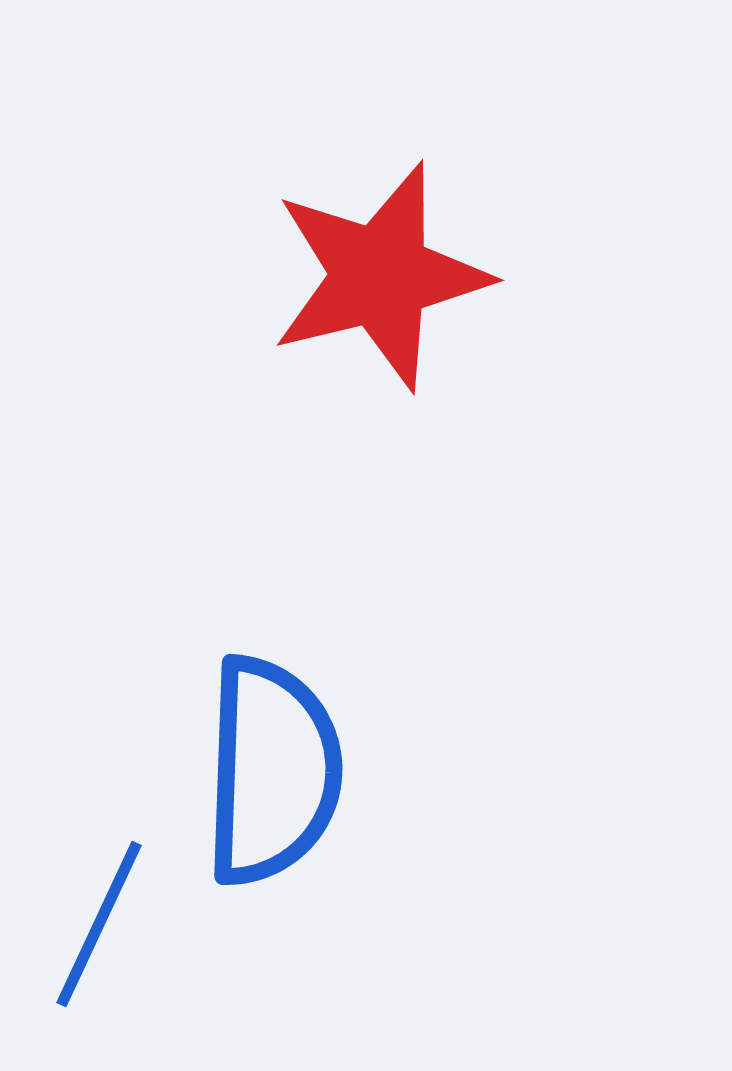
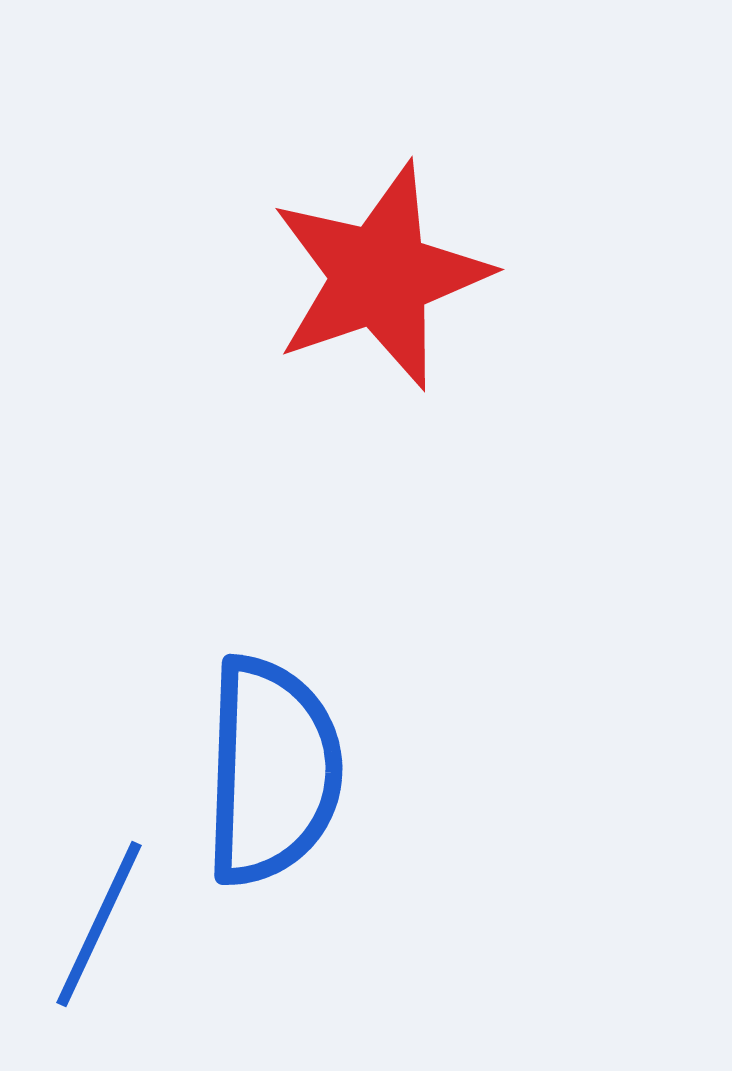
red star: rotated 5 degrees counterclockwise
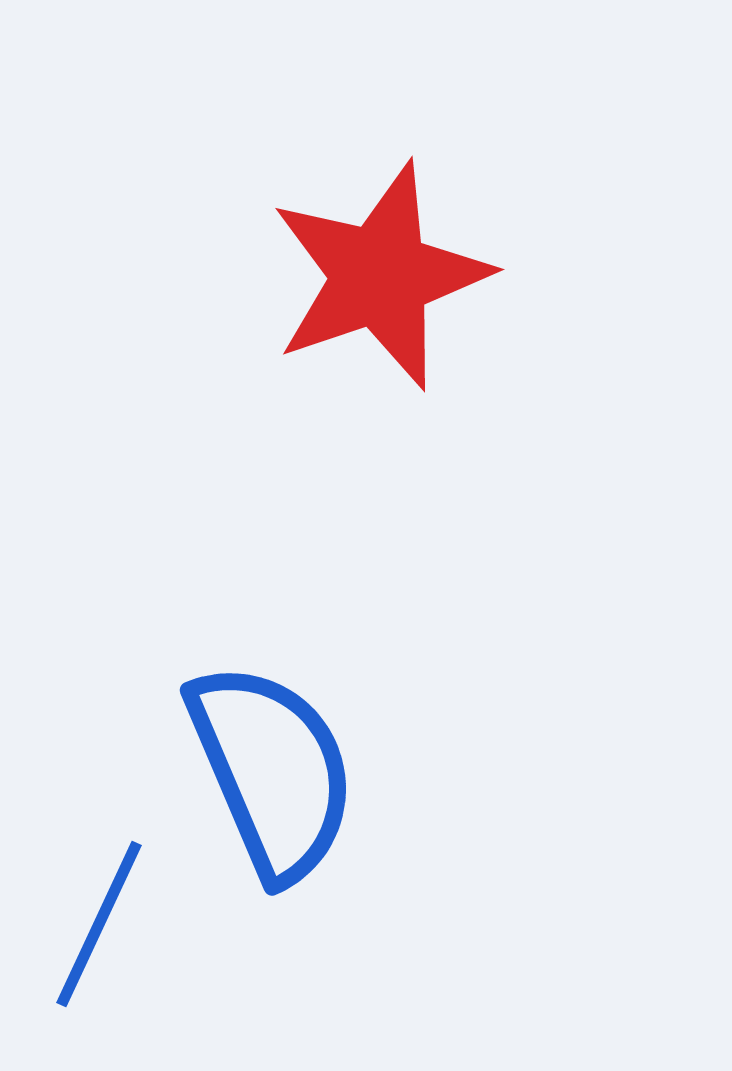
blue semicircle: rotated 25 degrees counterclockwise
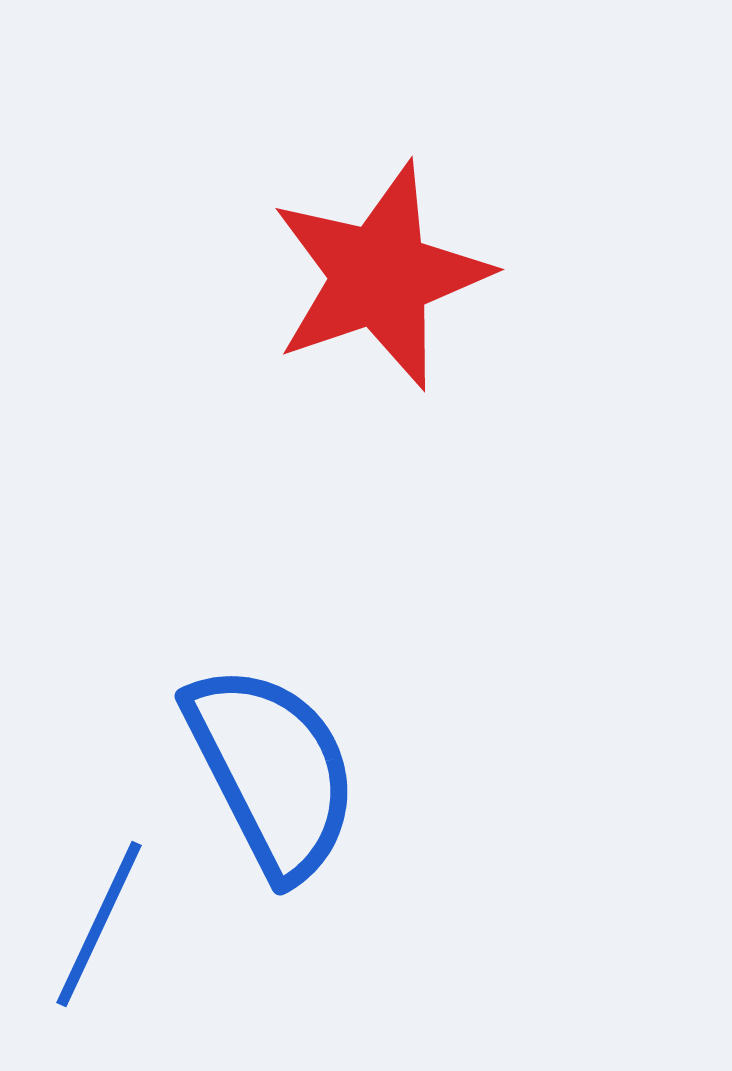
blue semicircle: rotated 4 degrees counterclockwise
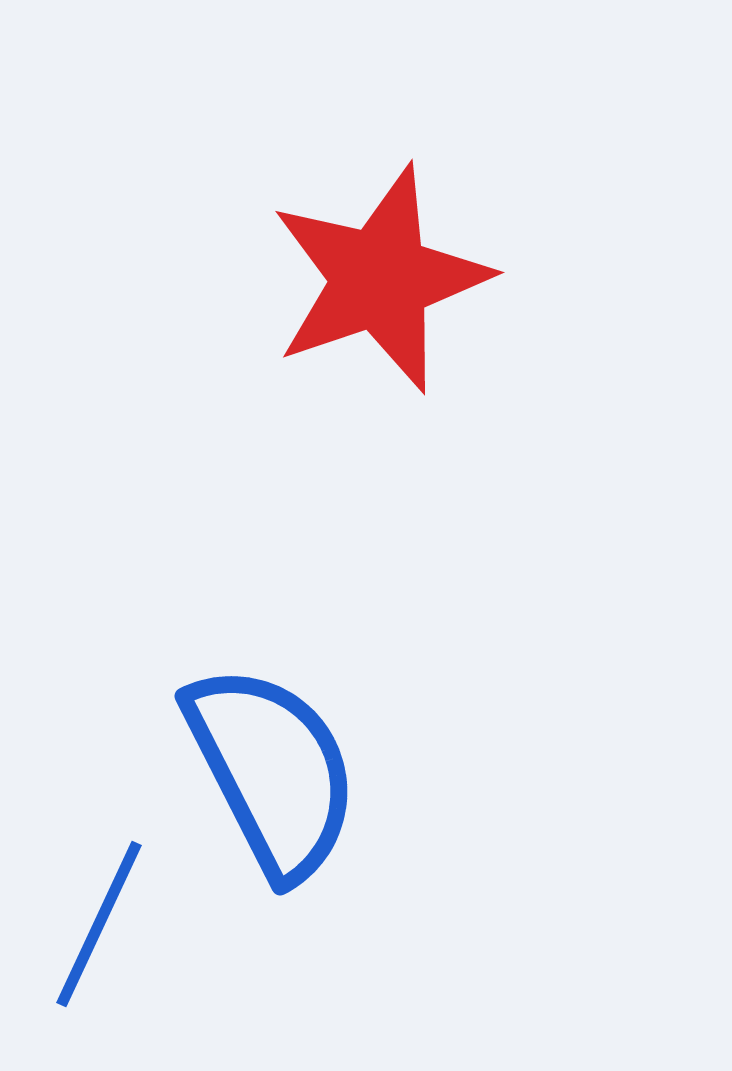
red star: moved 3 px down
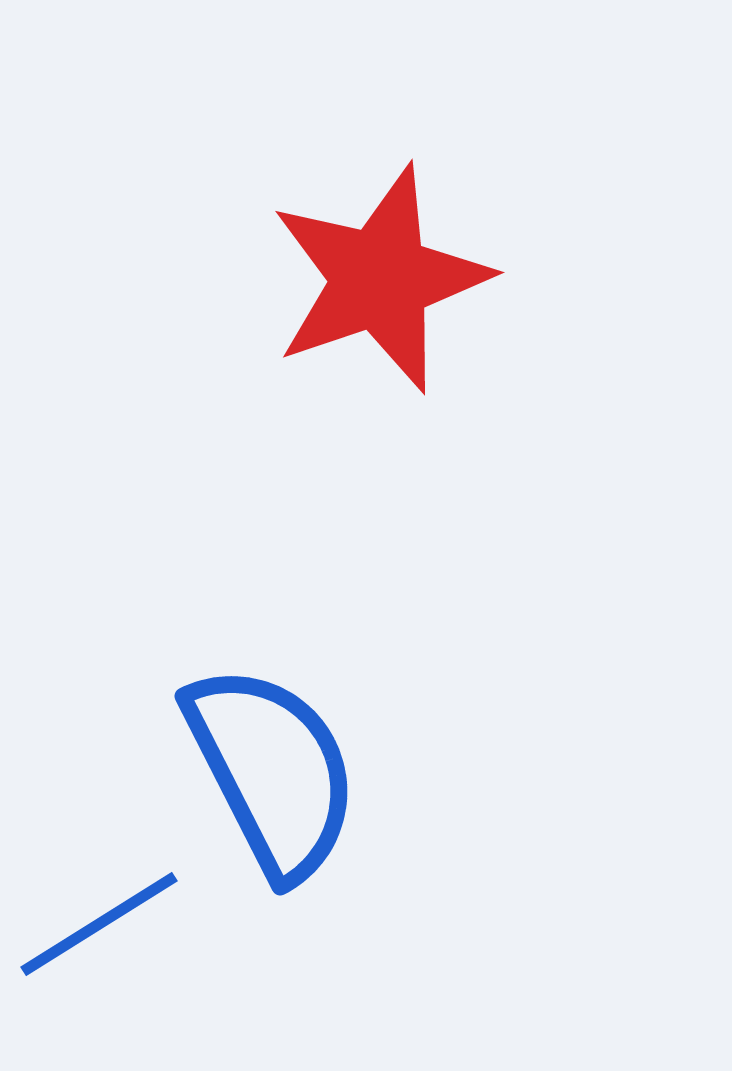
blue line: rotated 33 degrees clockwise
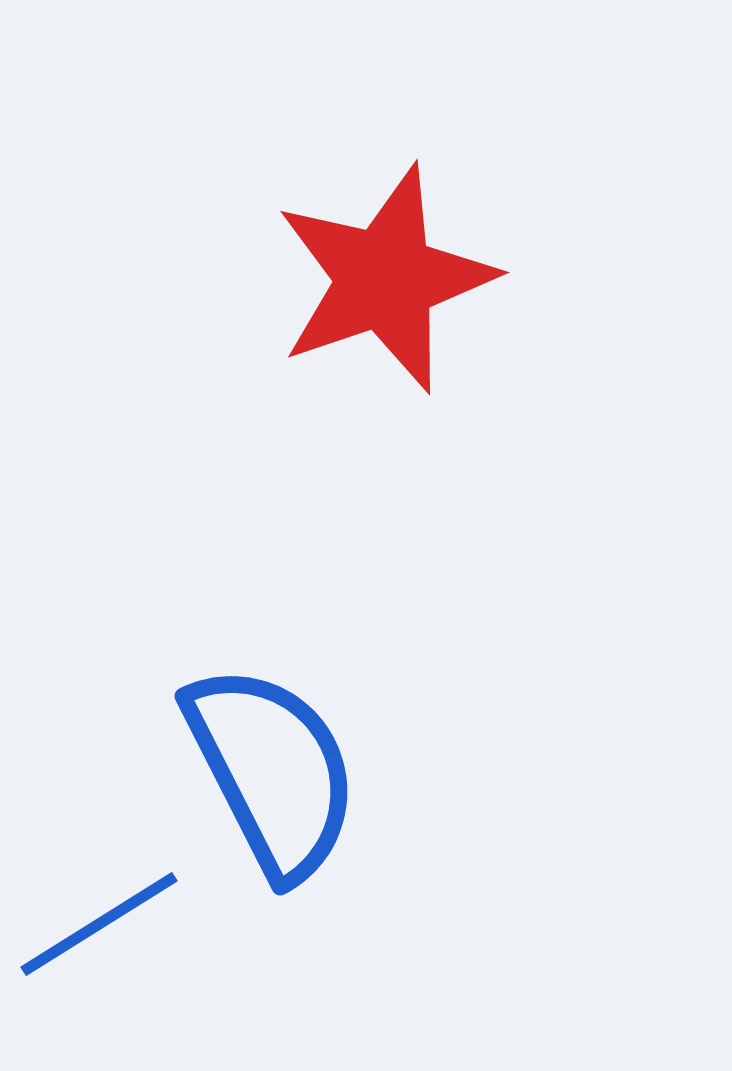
red star: moved 5 px right
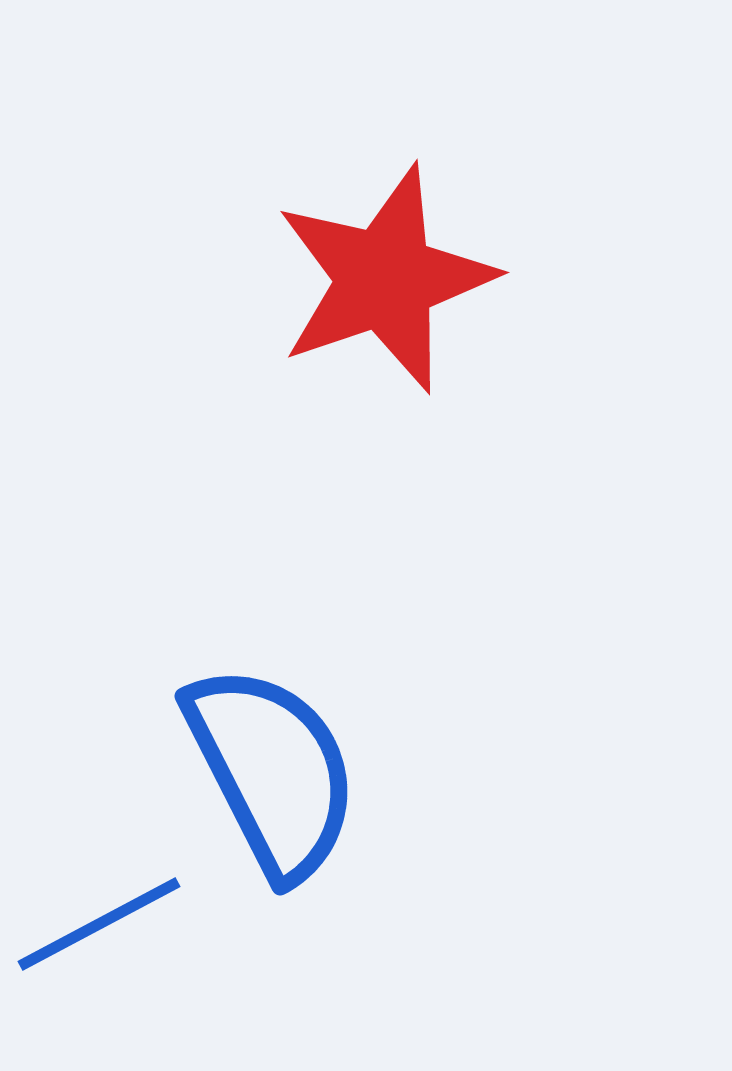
blue line: rotated 4 degrees clockwise
